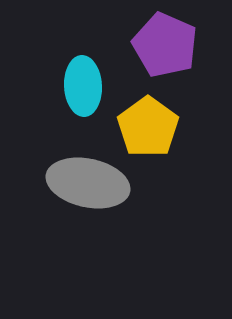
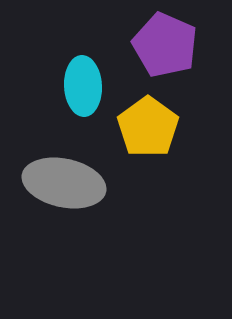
gray ellipse: moved 24 px left
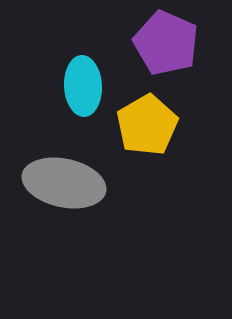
purple pentagon: moved 1 px right, 2 px up
yellow pentagon: moved 1 px left, 2 px up; rotated 6 degrees clockwise
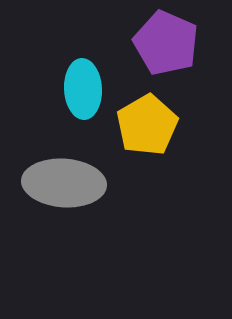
cyan ellipse: moved 3 px down
gray ellipse: rotated 8 degrees counterclockwise
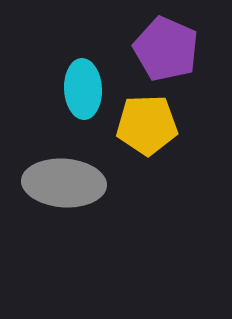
purple pentagon: moved 6 px down
yellow pentagon: rotated 28 degrees clockwise
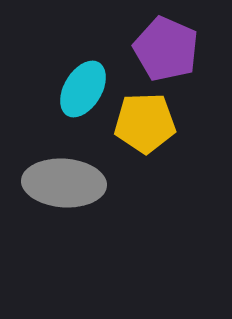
cyan ellipse: rotated 34 degrees clockwise
yellow pentagon: moved 2 px left, 2 px up
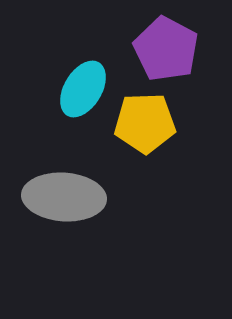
purple pentagon: rotated 4 degrees clockwise
gray ellipse: moved 14 px down
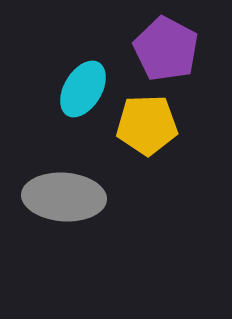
yellow pentagon: moved 2 px right, 2 px down
